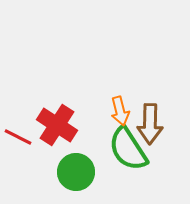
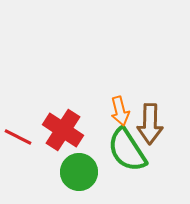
red cross: moved 6 px right, 5 px down
green semicircle: moved 1 px left, 1 px down
green circle: moved 3 px right
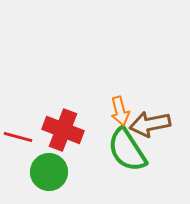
brown arrow: rotated 78 degrees clockwise
red cross: rotated 12 degrees counterclockwise
red line: rotated 12 degrees counterclockwise
green circle: moved 30 px left
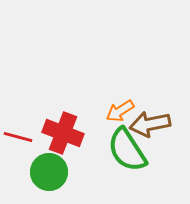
orange arrow: rotated 72 degrees clockwise
red cross: moved 3 px down
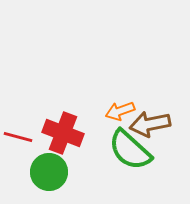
orange arrow: rotated 12 degrees clockwise
green semicircle: moved 3 px right; rotated 15 degrees counterclockwise
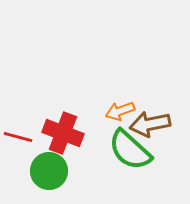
green circle: moved 1 px up
